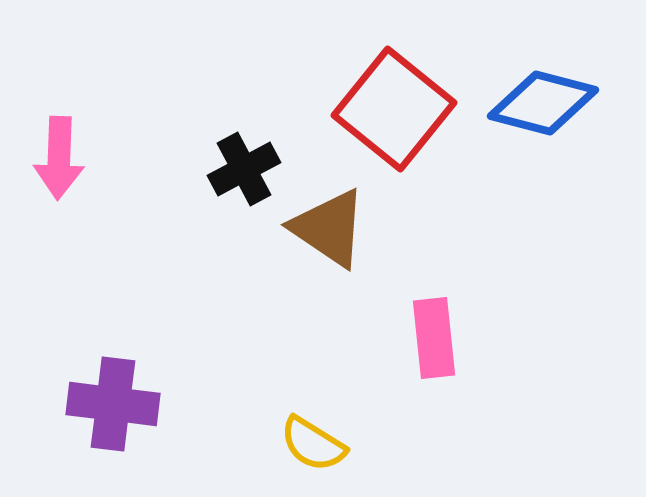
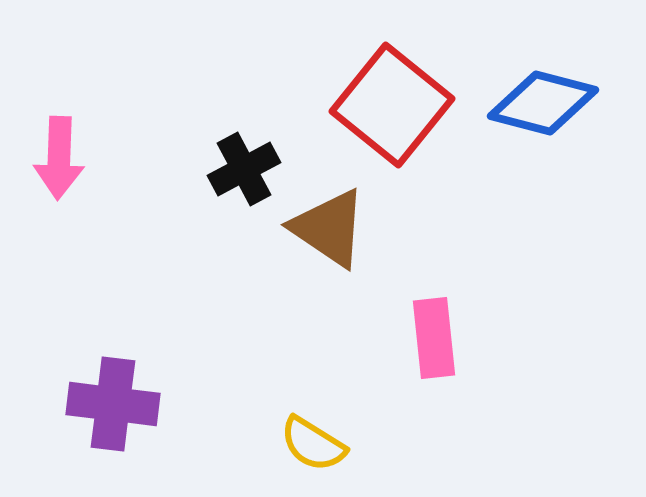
red square: moved 2 px left, 4 px up
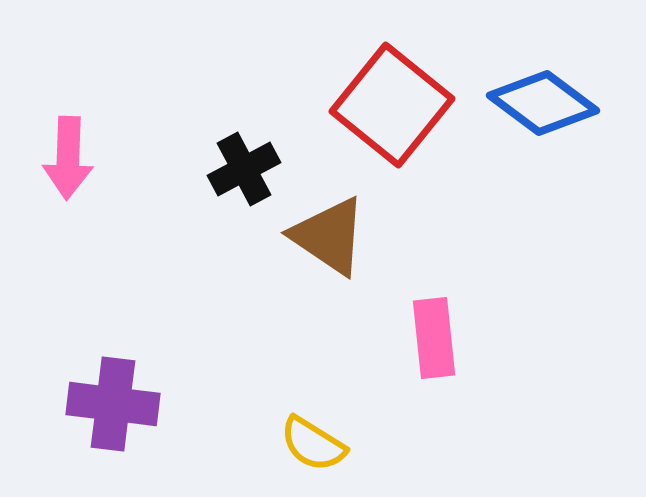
blue diamond: rotated 22 degrees clockwise
pink arrow: moved 9 px right
brown triangle: moved 8 px down
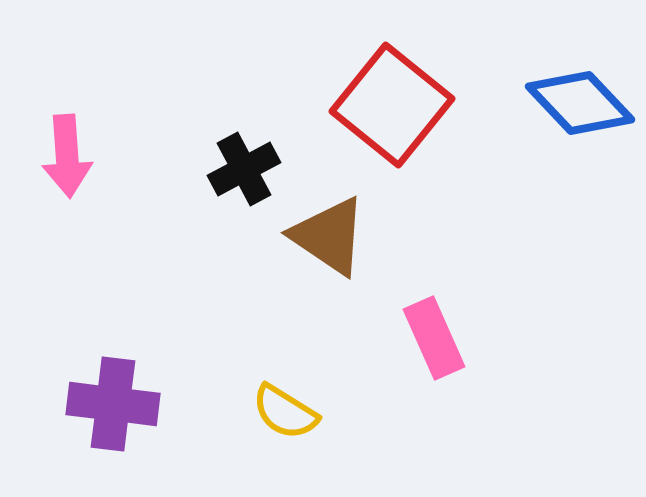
blue diamond: moved 37 px right; rotated 10 degrees clockwise
pink arrow: moved 1 px left, 2 px up; rotated 6 degrees counterclockwise
pink rectangle: rotated 18 degrees counterclockwise
yellow semicircle: moved 28 px left, 32 px up
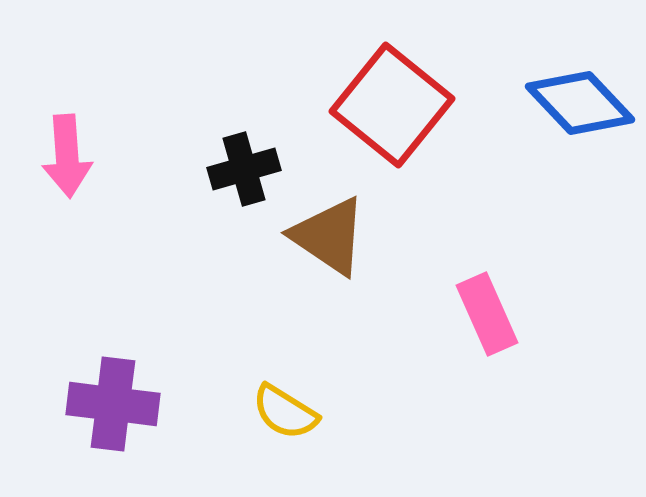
black cross: rotated 12 degrees clockwise
pink rectangle: moved 53 px right, 24 px up
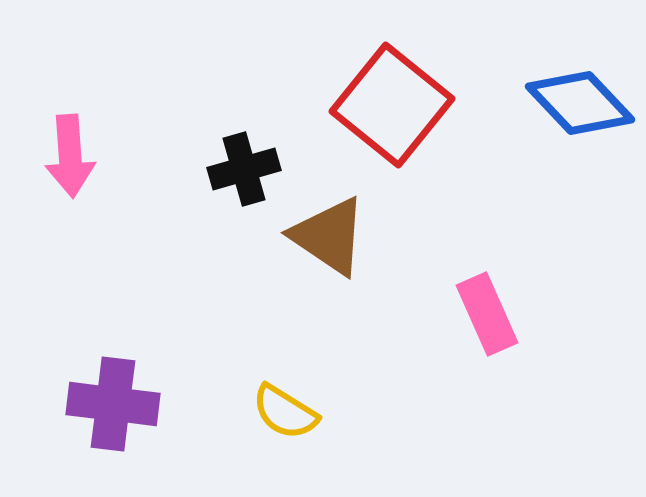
pink arrow: moved 3 px right
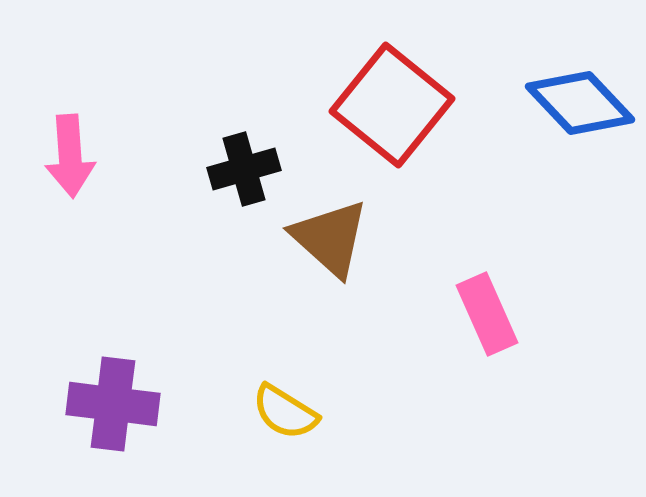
brown triangle: moved 1 px right, 2 px down; rotated 8 degrees clockwise
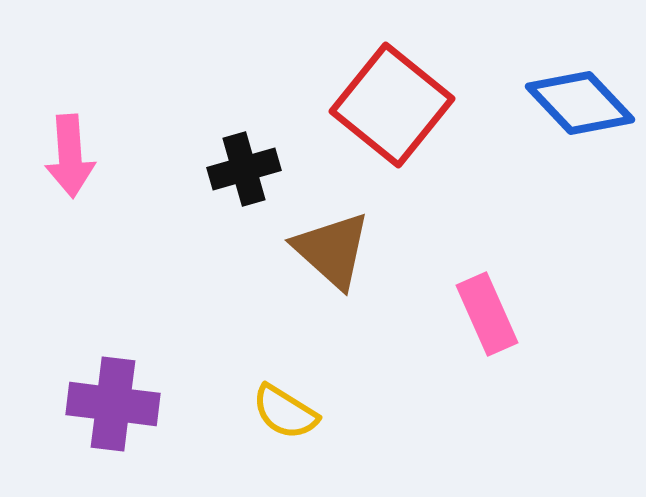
brown triangle: moved 2 px right, 12 px down
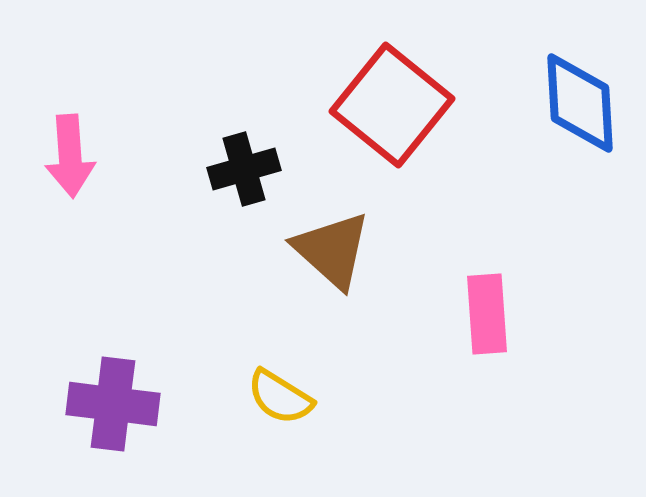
blue diamond: rotated 40 degrees clockwise
pink rectangle: rotated 20 degrees clockwise
yellow semicircle: moved 5 px left, 15 px up
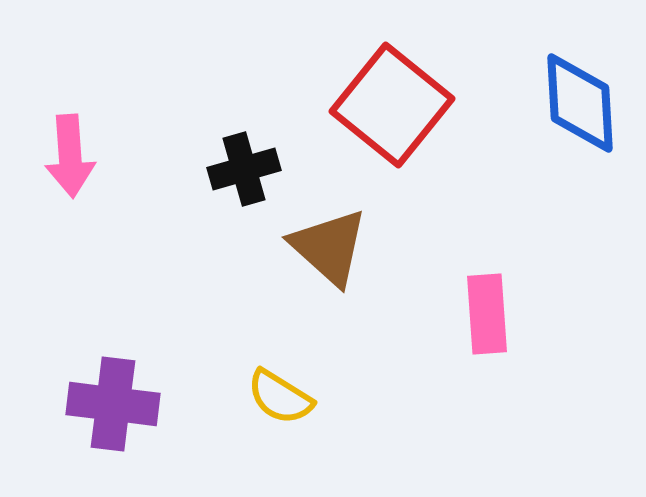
brown triangle: moved 3 px left, 3 px up
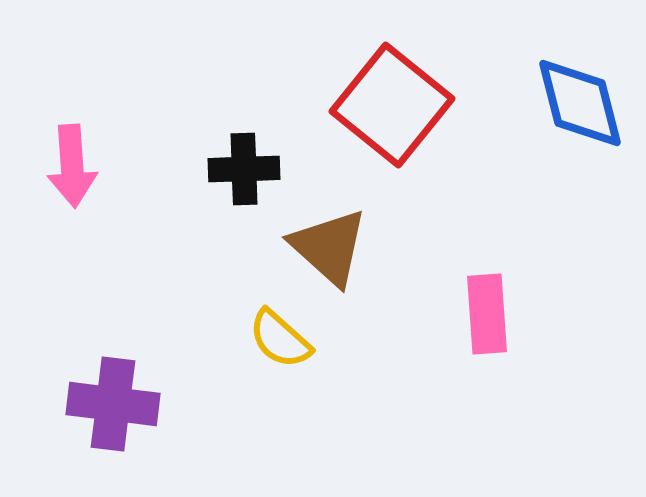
blue diamond: rotated 11 degrees counterclockwise
pink arrow: moved 2 px right, 10 px down
black cross: rotated 14 degrees clockwise
yellow semicircle: moved 58 px up; rotated 10 degrees clockwise
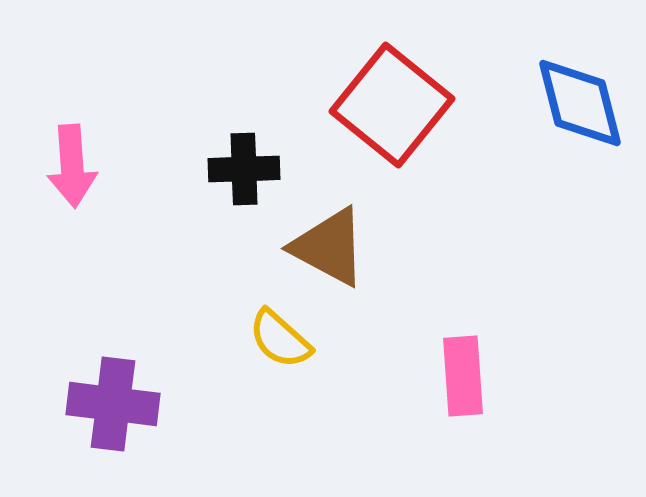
brown triangle: rotated 14 degrees counterclockwise
pink rectangle: moved 24 px left, 62 px down
